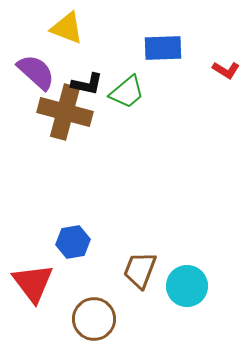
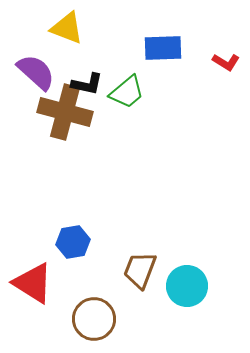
red L-shape: moved 8 px up
red triangle: rotated 21 degrees counterclockwise
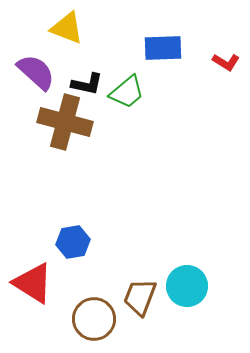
brown cross: moved 10 px down
brown trapezoid: moved 27 px down
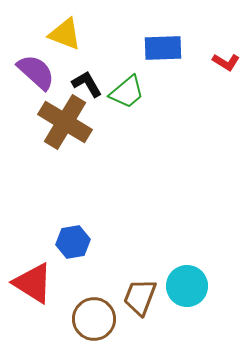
yellow triangle: moved 2 px left, 6 px down
black L-shape: rotated 132 degrees counterclockwise
brown cross: rotated 16 degrees clockwise
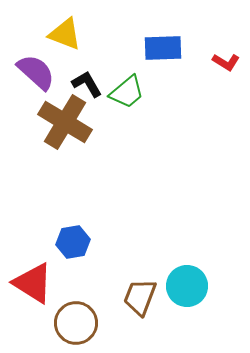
brown circle: moved 18 px left, 4 px down
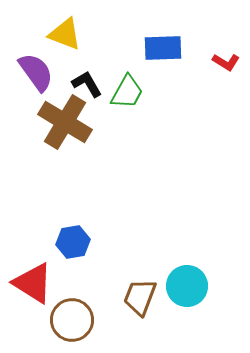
purple semicircle: rotated 12 degrees clockwise
green trapezoid: rotated 21 degrees counterclockwise
brown circle: moved 4 px left, 3 px up
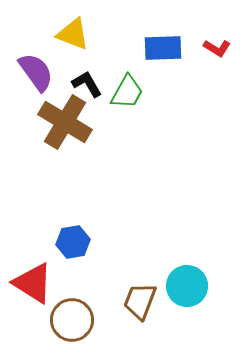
yellow triangle: moved 8 px right
red L-shape: moved 9 px left, 14 px up
brown trapezoid: moved 4 px down
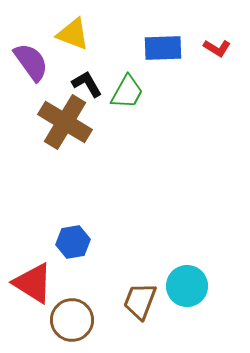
purple semicircle: moved 5 px left, 10 px up
